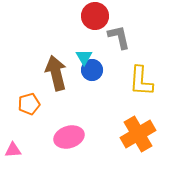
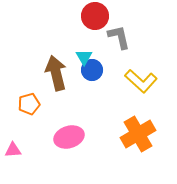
yellow L-shape: rotated 52 degrees counterclockwise
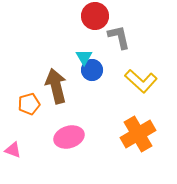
brown arrow: moved 13 px down
pink triangle: rotated 24 degrees clockwise
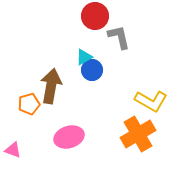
cyan triangle: rotated 30 degrees clockwise
yellow L-shape: moved 10 px right, 20 px down; rotated 12 degrees counterclockwise
brown arrow: moved 5 px left; rotated 24 degrees clockwise
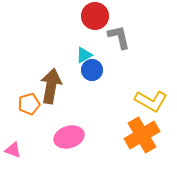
cyan triangle: moved 2 px up
orange cross: moved 4 px right, 1 px down
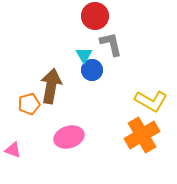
gray L-shape: moved 8 px left, 7 px down
cyan triangle: rotated 30 degrees counterclockwise
